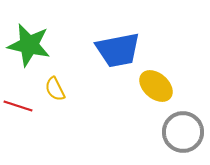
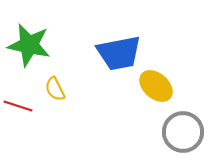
blue trapezoid: moved 1 px right, 3 px down
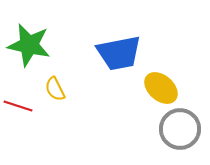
yellow ellipse: moved 5 px right, 2 px down
gray circle: moved 3 px left, 3 px up
